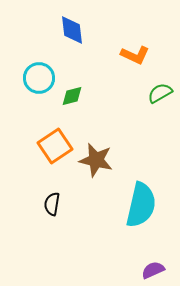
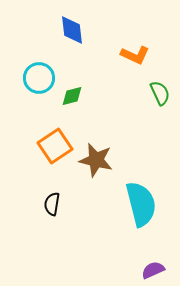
green semicircle: rotated 95 degrees clockwise
cyan semicircle: moved 1 px up; rotated 27 degrees counterclockwise
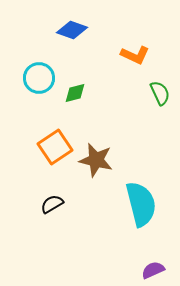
blue diamond: rotated 64 degrees counterclockwise
green diamond: moved 3 px right, 3 px up
orange square: moved 1 px down
black semicircle: rotated 50 degrees clockwise
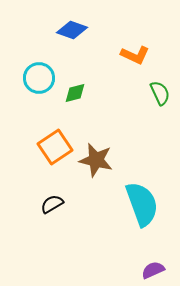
cyan semicircle: moved 1 px right; rotated 6 degrees counterclockwise
